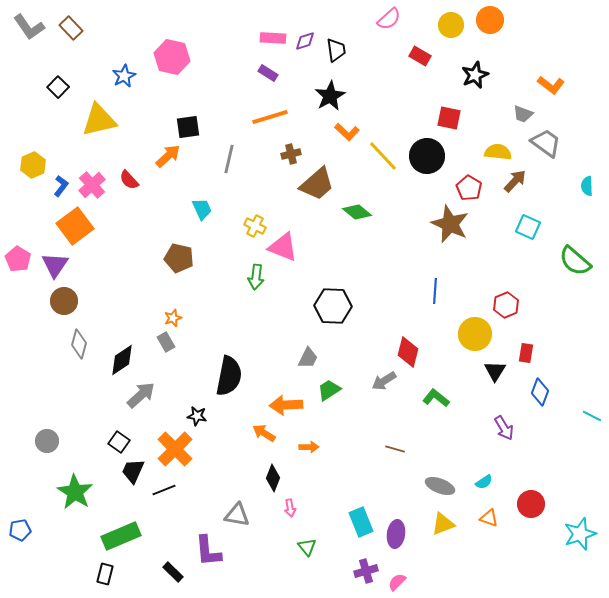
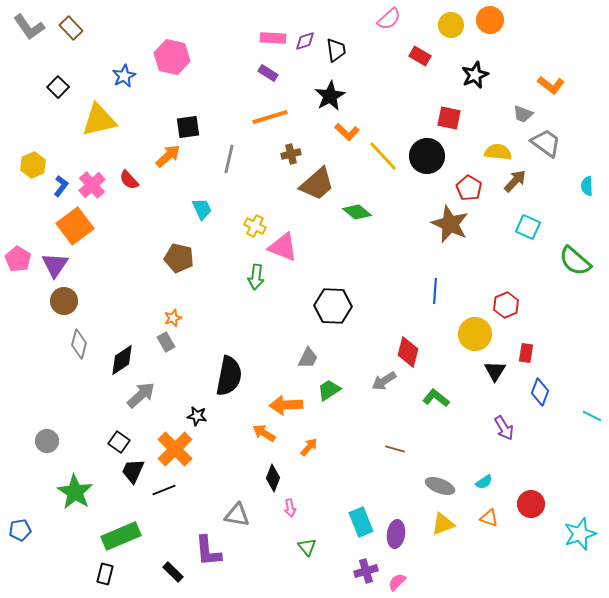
orange arrow at (309, 447): rotated 48 degrees counterclockwise
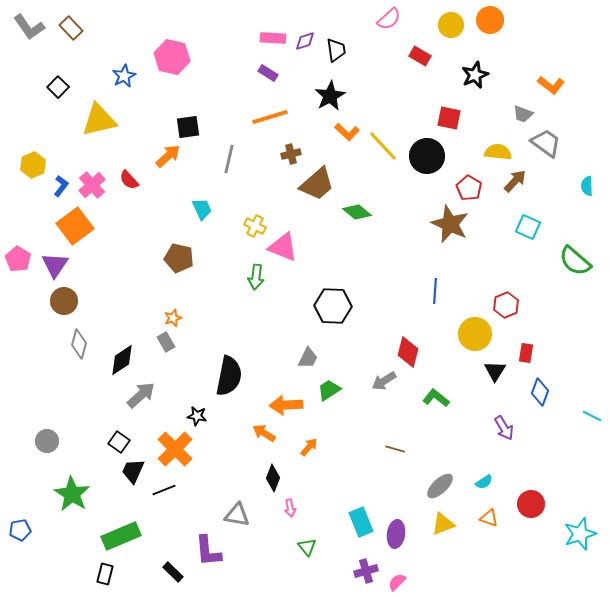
yellow line at (383, 156): moved 10 px up
gray ellipse at (440, 486): rotated 64 degrees counterclockwise
green star at (75, 492): moved 3 px left, 2 px down
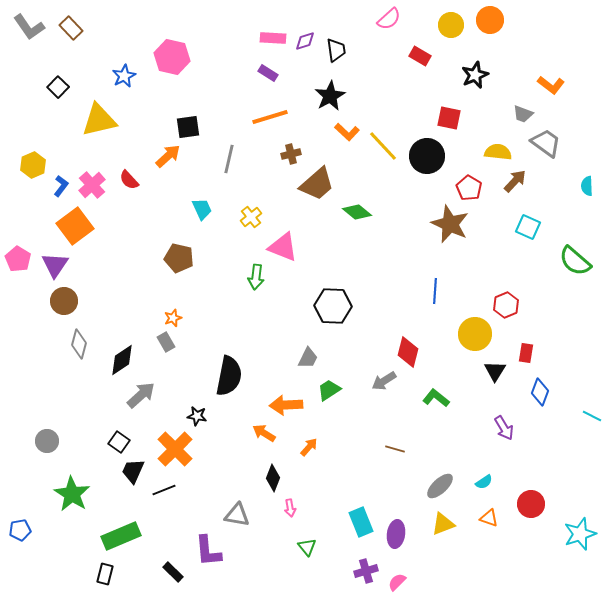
yellow cross at (255, 226): moved 4 px left, 9 px up; rotated 25 degrees clockwise
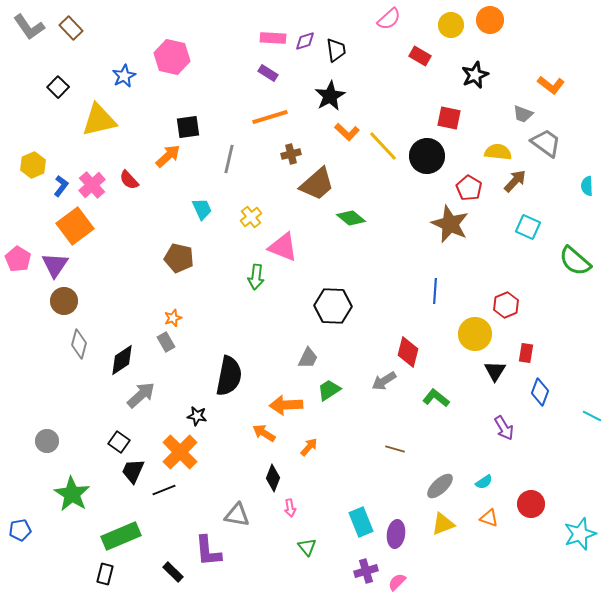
green diamond at (357, 212): moved 6 px left, 6 px down
orange cross at (175, 449): moved 5 px right, 3 px down
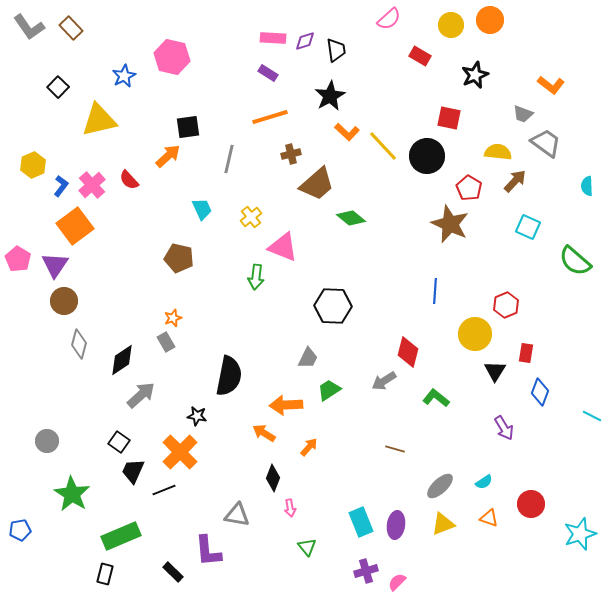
purple ellipse at (396, 534): moved 9 px up
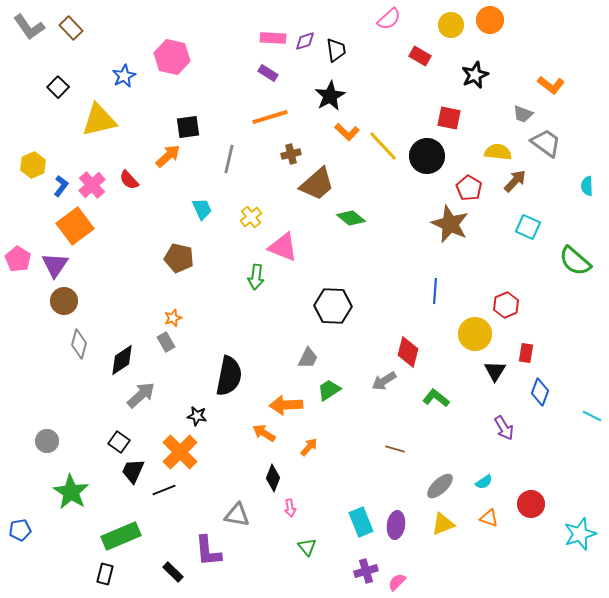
green star at (72, 494): moved 1 px left, 2 px up
